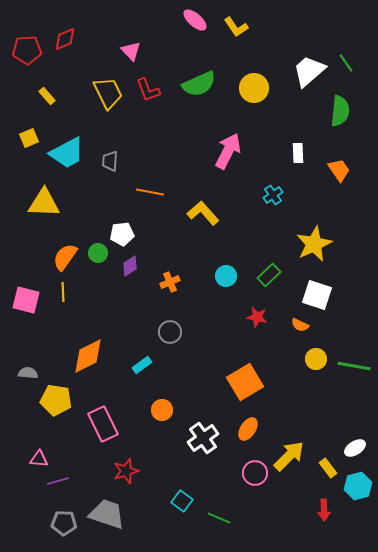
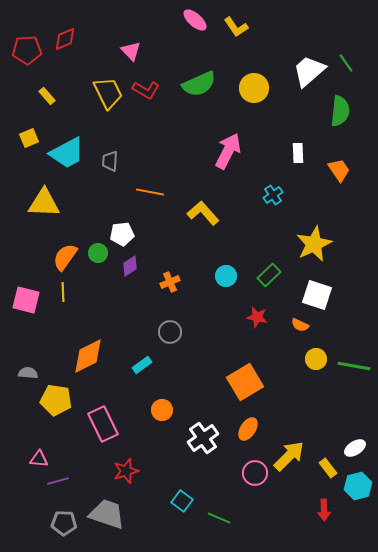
red L-shape at (148, 90): moved 2 px left; rotated 40 degrees counterclockwise
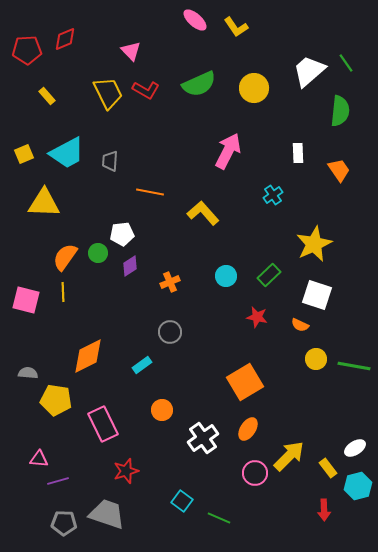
yellow square at (29, 138): moved 5 px left, 16 px down
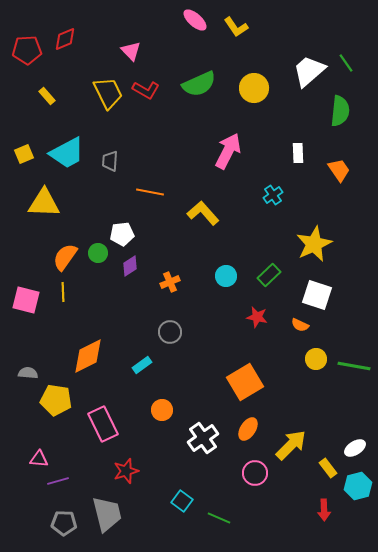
yellow arrow at (289, 456): moved 2 px right, 11 px up
gray trapezoid at (107, 514): rotated 57 degrees clockwise
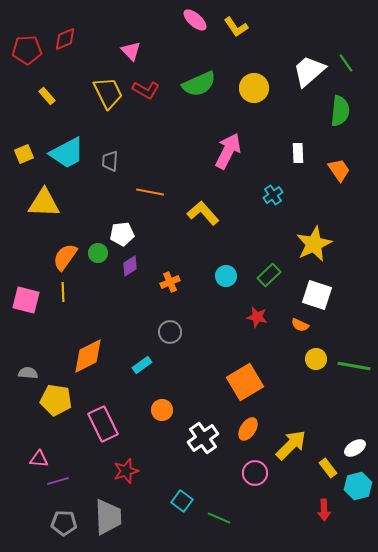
gray trapezoid at (107, 514): moved 1 px right, 3 px down; rotated 12 degrees clockwise
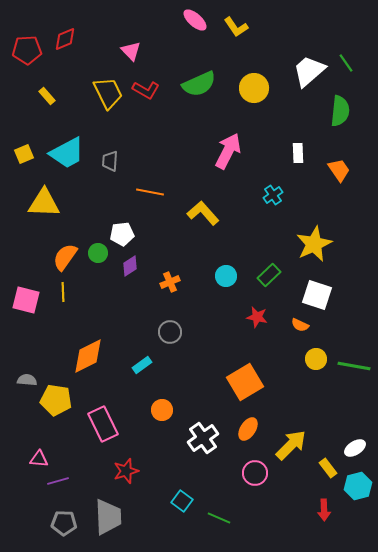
gray semicircle at (28, 373): moved 1 px left, 7 px down
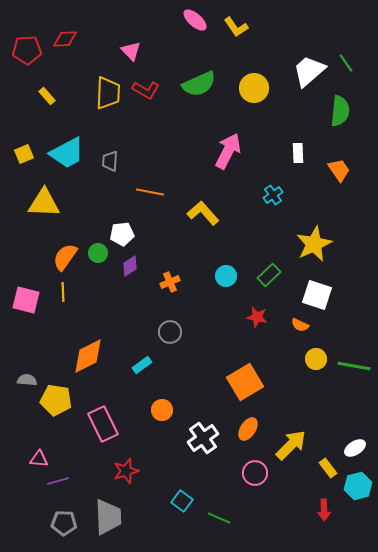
red diamond at (65, 39): rotated 20 degrees clockwise
yellow trapezoid at (108, 93): rotated 28 degrees clockwise
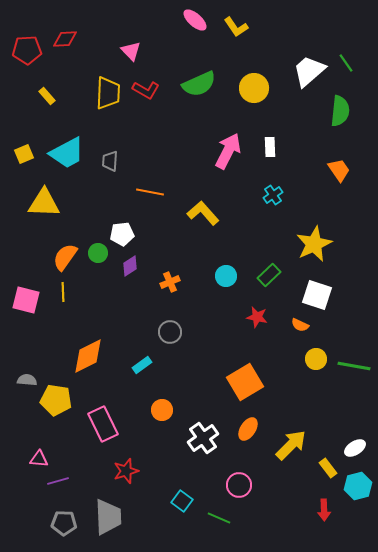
white rectangle at (298, 153): moved 28 px left, 6 px up
pink circle at (255, 473): moved 16 px left, 12 px down
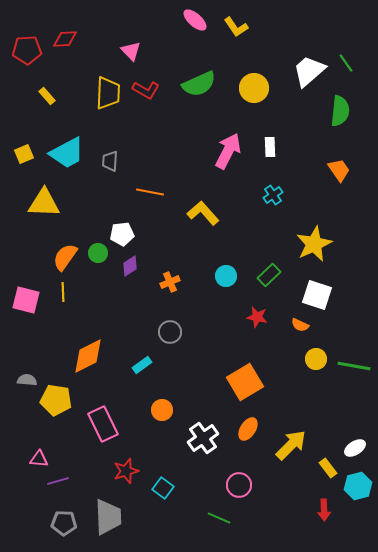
cyan square at (182, 501): moved 19 px left, 13 px up
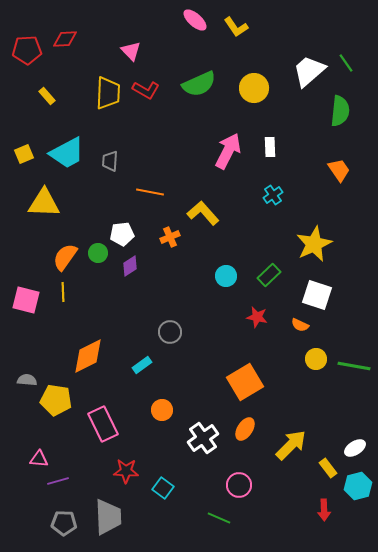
orange cross at (170, 282): moved 45 px up
orange ellipse at (248, 429): moved 3 px left
red star at (126, 471): rotated 20 degrees clockwise
